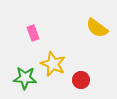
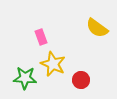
pink rectangle: moved 8 px right, 4 px down
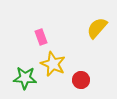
yellow semicircle: rotated 95 degrees clockwise
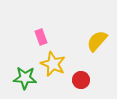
yellow semicircle: moved 13 px down
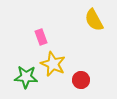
yellow semicircle: moved 3 px left, 21 px up; rotated 70 degrees counterclockwise
green star: moved 1 px right, 1 px up
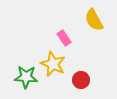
pink rectangle: moved 23 px right, 1 px down; rotated 14 degrees counterclockwise
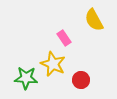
green star: moved 1 px down
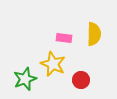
yellow semicircle: moved 14 px down; rotated 150 degrees counterclockwise
pink rectangle: rotated 49 degrees counterclockwise
green star: moved 1 px left, 1 px down; rotated 25 degrees counterclockwise
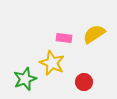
yellow semicircle: rotated 125 degrees counterclockwise
yellow star: moved 1 px left, 1 px up
red circle: moved 3 px right, 2 px down
